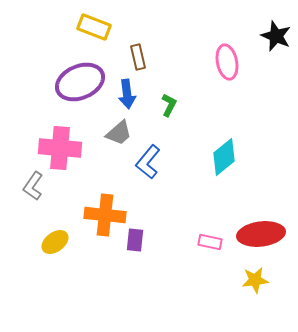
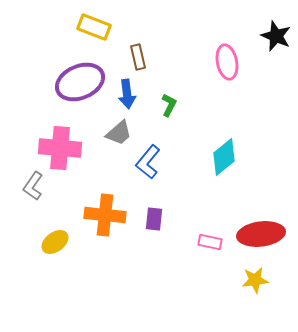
purple rectangle: moved 19 px right, 21 px up
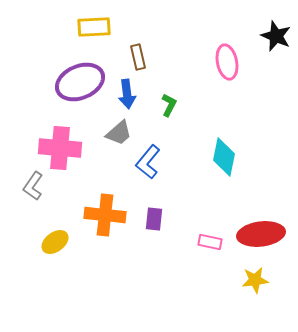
yellow rectangle: rotated 24 degrees counterclockwise
cyan diamond: rotated 39 degrees counterclockwise
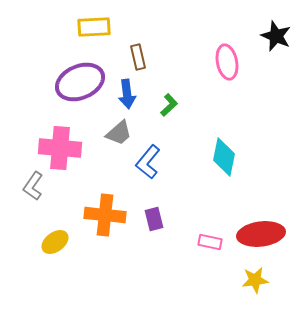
green L-shape: rotated 20 degrees clockwise
purple rectangle: rotated 20 degrees counterclockwise
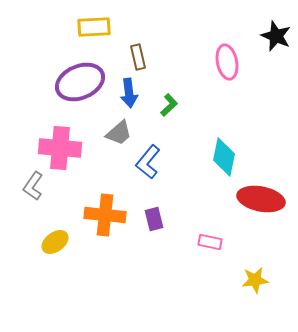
blue arrow: moved 2 px right, 1 px up
red ellipse: moved 35 px up; rotated 18 degrees clockwise
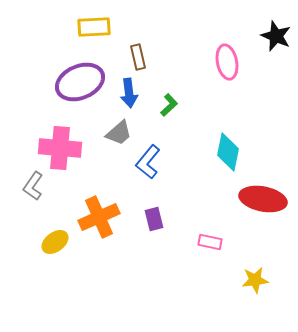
cyan diamond: moved 4 px right, 5 px up
red ellipse: moved 2 px right
orange cross: moved 6 px left, 2 px down; rotated 30 degrees counterclockwise
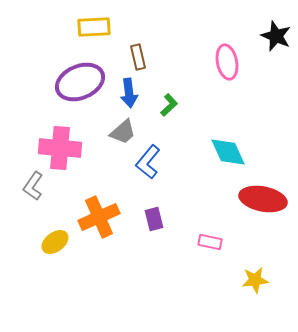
gray trapezoid: moved 4 px right, 1 px up
cyan diamond: rotated 36 degrees counterclockwise
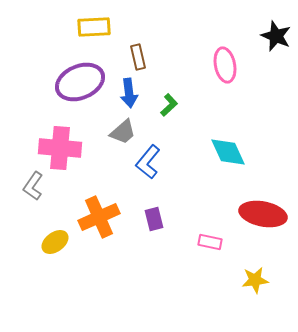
pink ellipse: moved 2 px left, 3 px down
red ellipse: moved 15 px down
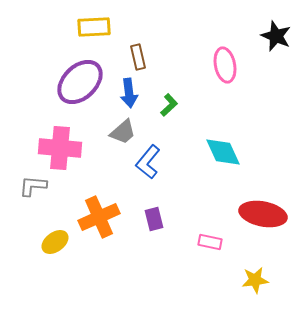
purple ellipse: rotated 21 degrees counterclockwise
cyan diamond: moved 5 px left
gray L-shape: rotated 60 degrees clockwise
